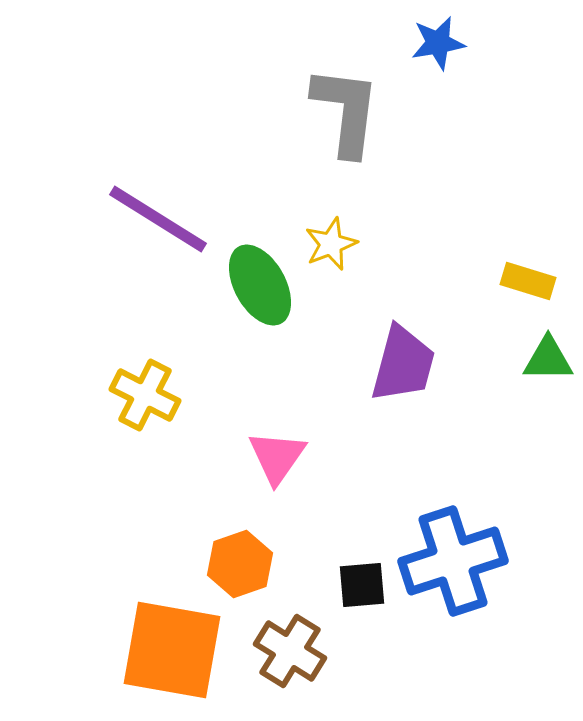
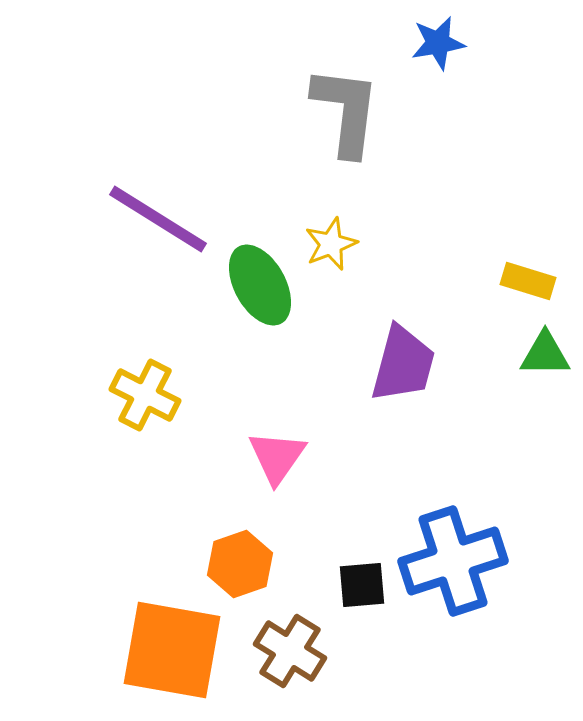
green triangle: moved 3 px left, 5 px up
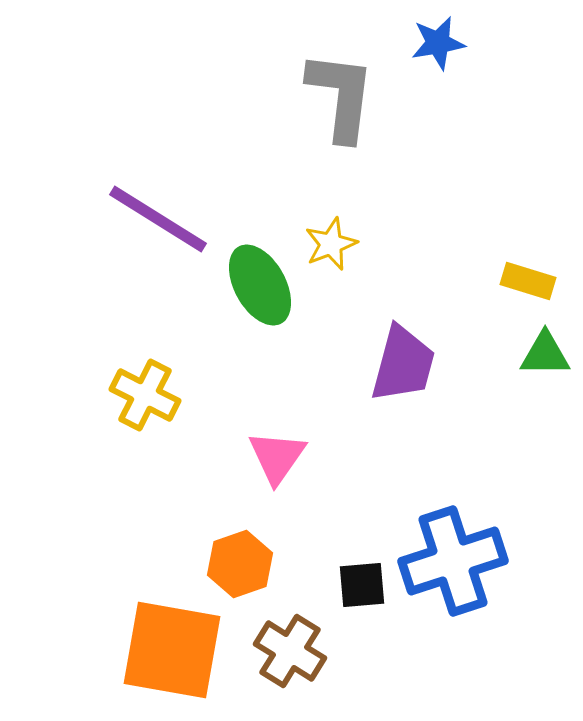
gray L-shape: moved 5 px left, 15 px up
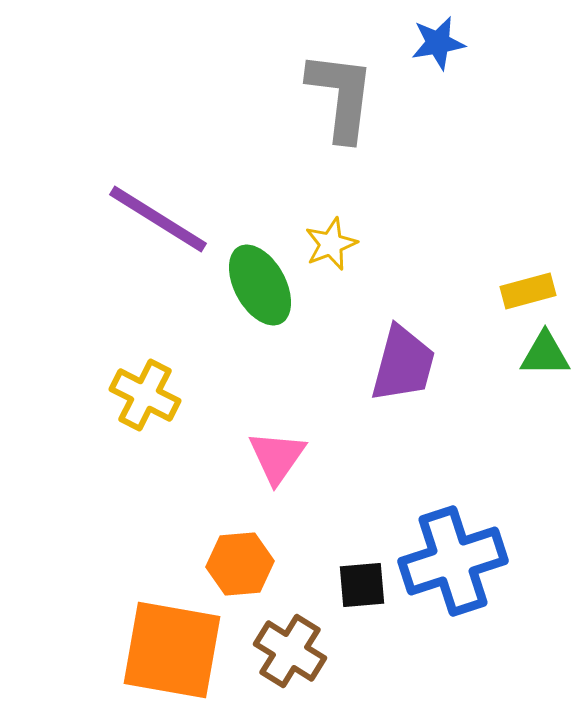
yellow rectangle: moved 10 px down; rotated 32 degrees counterclockwise
orange hexagon: rotated 14 degrees clockwise
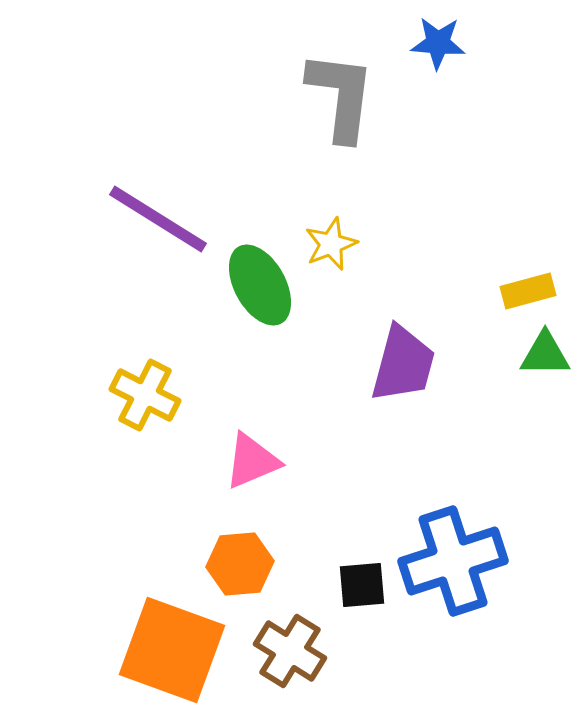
blue star: rotated 14 degrees clockwise
pink triangle: moved 25 px left, 4 px down; rotated 32 degrees clockwise
orange square: rotated 10 degrees clockwise
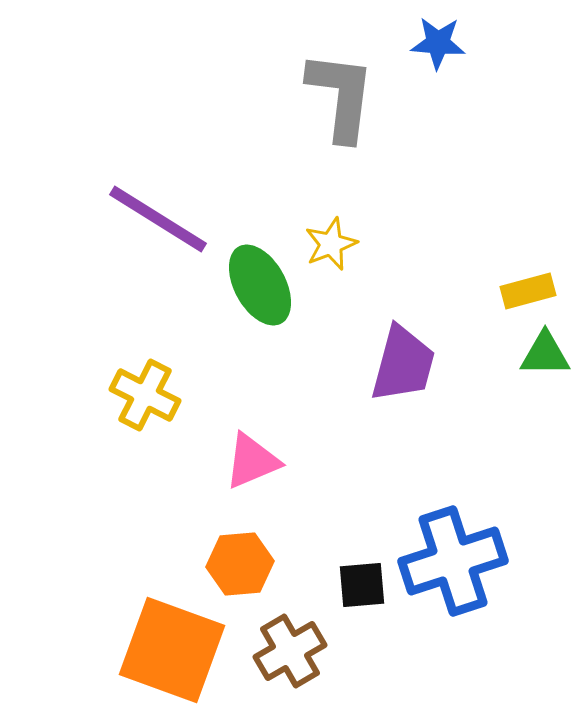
brown cross: rotated 28 degrees clockwise
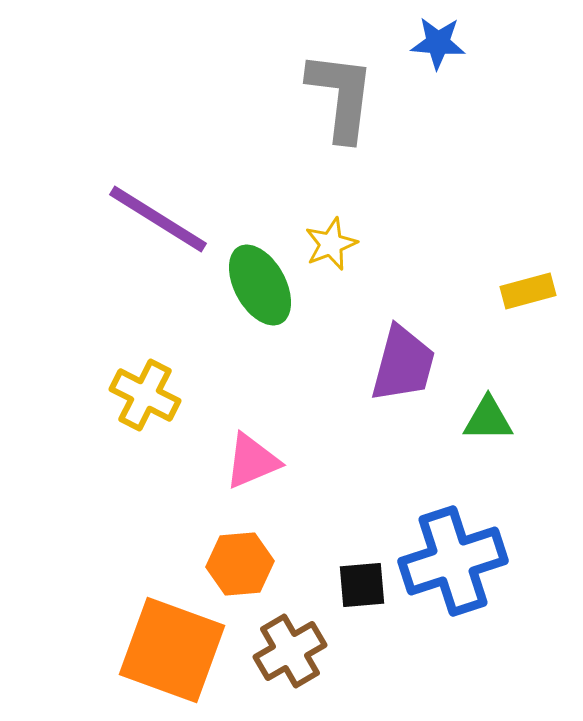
green triangle: moved 57 px left, 65 px down
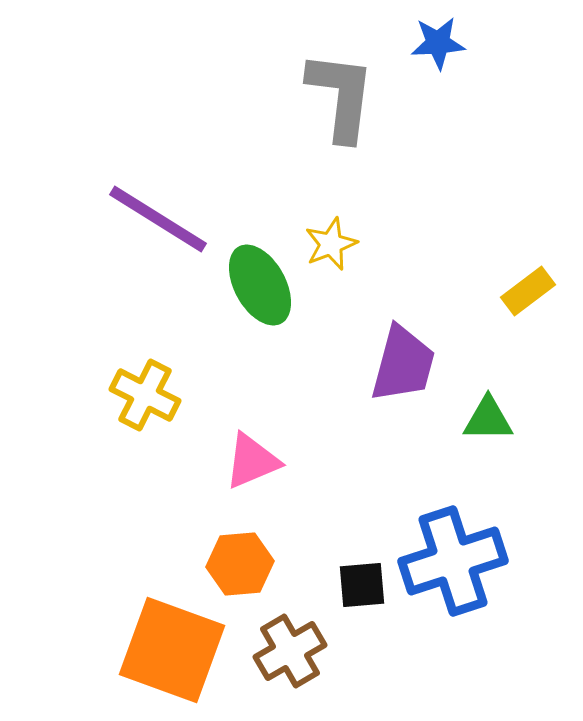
blue star: rotated 8 degrees counterclockwise
yellow rectangle: rotated 22 degrees counterclockwise
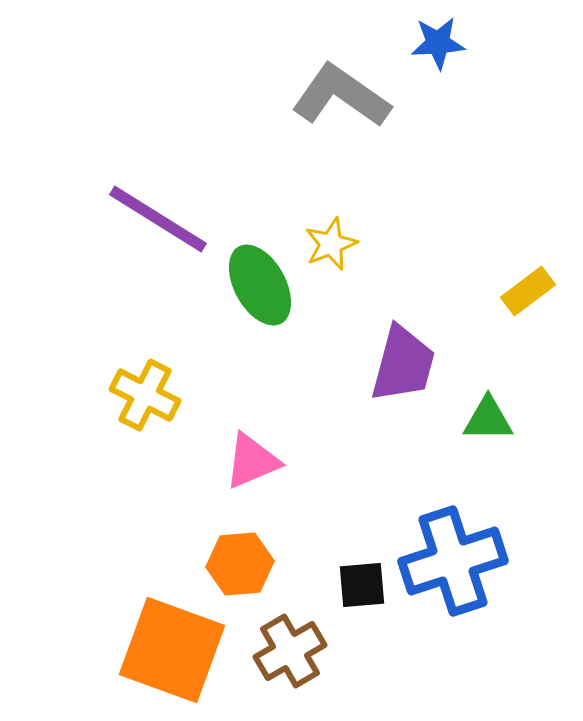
gray L-shape: rotated 62 degrees counterclockwise
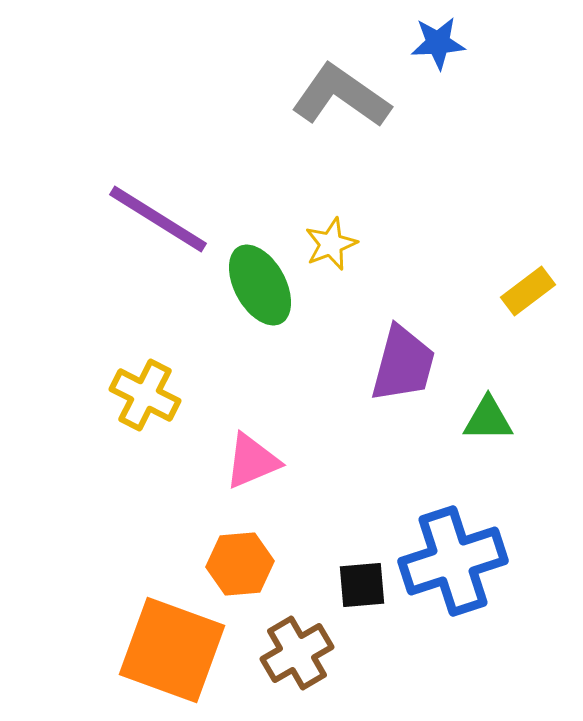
brown cross: moved 7 px right, 2 px down
